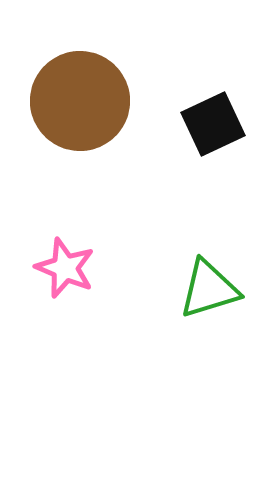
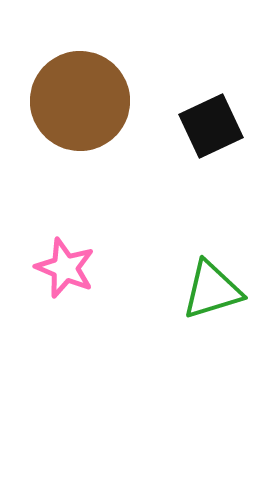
black square: moved 2 px left, 2 px down
green triangle: moved 3 px right, 1 px down
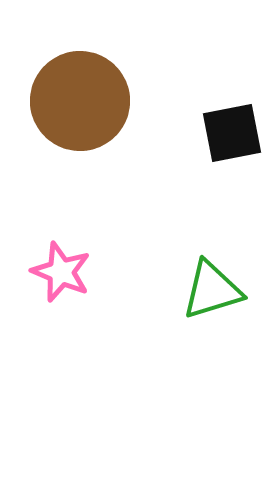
black square: moved 21 px right, 7 px down; rotated 14 degrees clockwise
pink star: moved 4 px left, 4 px down
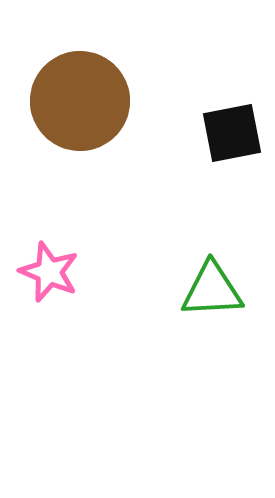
pink star: moved 12 px left
green triangle: rotated 14 degrees clockwise
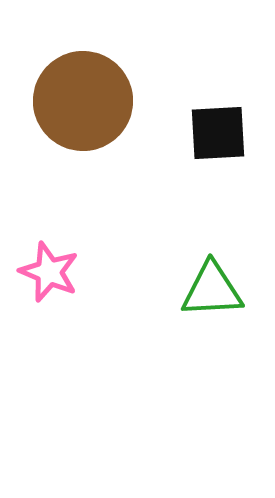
brown circle: moved 3 px right
black square: moved 14 px left; rotated 8 degrees clockwise
